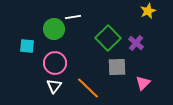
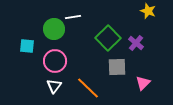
yellow star: rotated 28 degrees counterclockwise
pink circle: moved 2 px up
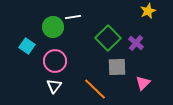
yellow star: rotated 28 degrees clockwise
green circle: moved 1 px left, 2 px up
cyan square: rotated 28 degrees clockwise
orange line: moved 7 px right, 1 px down
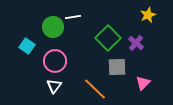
yellow star: moved 4 px down
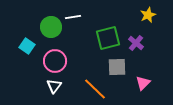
green circle: moved 2 px left
green square: rotated 30 degrees clockwise
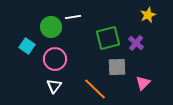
pink circle: moved 2 px up
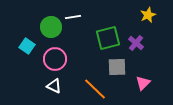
white triangle: rotated 42 degrees counterclockwise
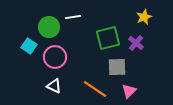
yellow star: moved 4 px left, 2 px down
green circle: moved 2 px left
cyan square: moved 2 px right
pink circle: moved 2 px up
pink triangle: moved 14 px left, 8 px down
orange line: rotated 10 degrees counterclockwise
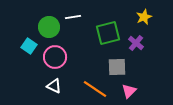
green square: moved 5 px up
